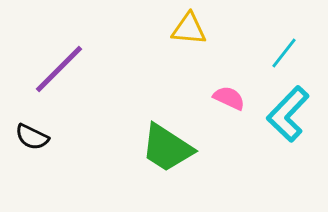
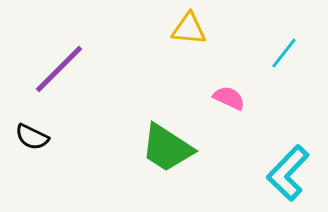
cyan L-shape: moved 59 px down
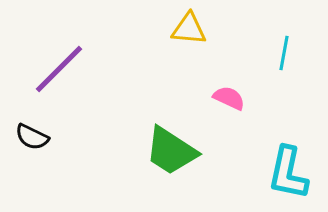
cyan line: rotated 28 degrees counterclockwise
green trapezoid: moved 4 px right, 3 px down
cyan L-shape: rotated 32 degrees counterclockwise
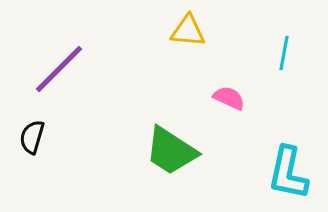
yellow triangle: moved 1 px left, 2 px down
black semicircle: rotated 80 degrees clockwise
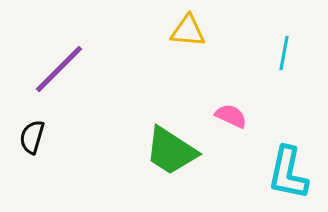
pink semicircle: moved 2 px right, 18 px down
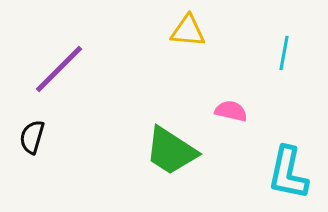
pink semicircle: moved 5 px up; rotated 12 degrees counterclockwise
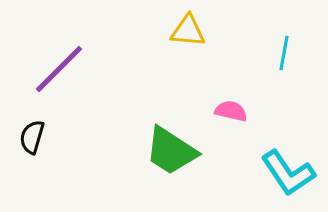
cyan L-shape: rotated 46 degrees counterclockwise
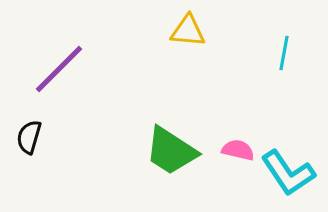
pink semicircle: moved 7 px right, 39 px down
black semicircle: moved 3 px left
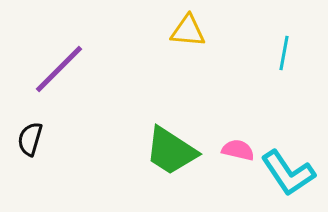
black semicircle: moved 1 px right, 2 px down
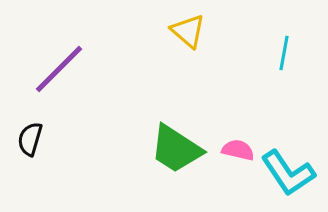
yellow triangle: rotated 36 degrees clockwise
green trapezoid: moved 5 px right, 2 px up
